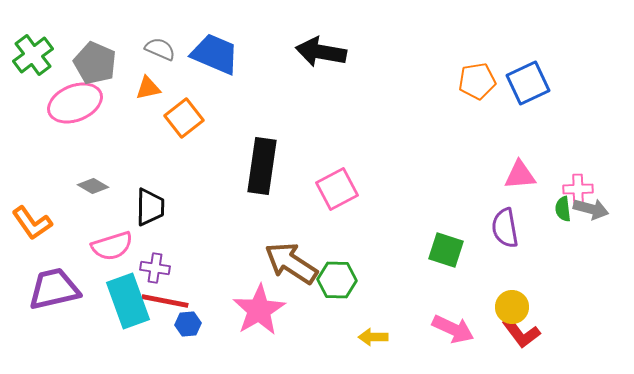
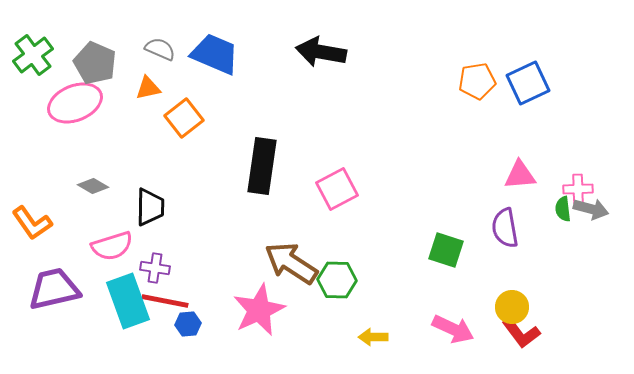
pink star: rotated 6 degrees clockwise
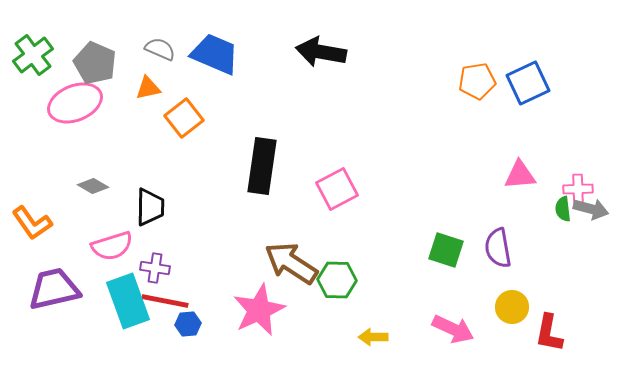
purple semicircle: moved 7 px left, 20 px down
red L-shape: moved 28 px right; rotated 48 degrees clockwise
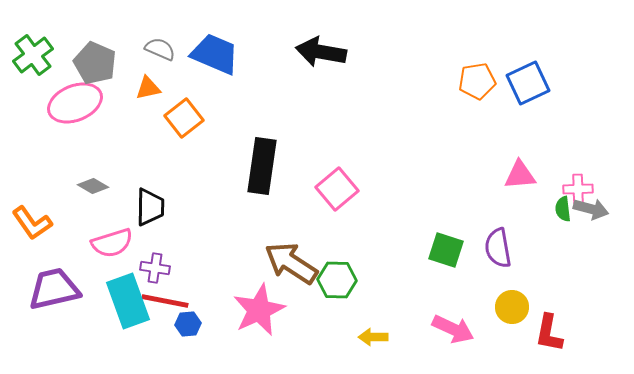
pink square: rotated 12 degrees counterclockwise
pink semicircle: moved 3 px up
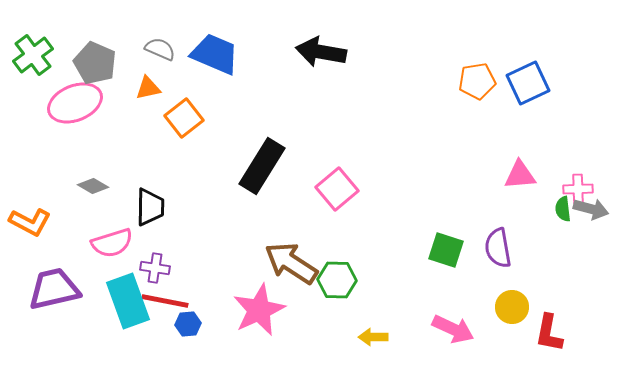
black rectangle: rotated 24 degrees clockwise
orange L-shape: moved 2 px left, 1 px up; rotated 27 degrees counterclockwise
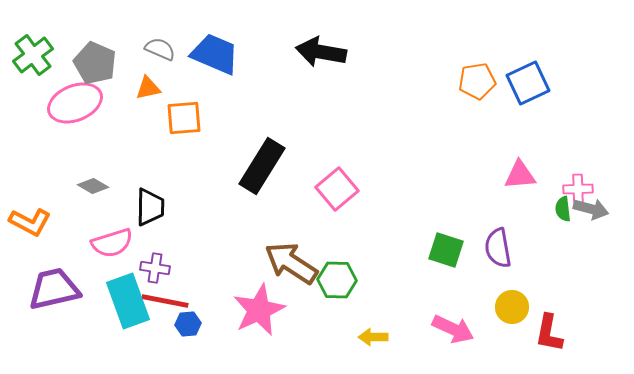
orange square: rotated 33 degrees clockwise
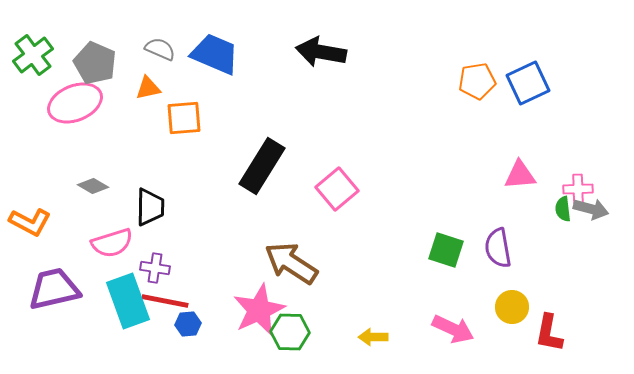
green hexagon: moved 47 px left, 52 px down
